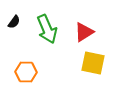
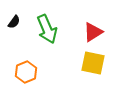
red triangle: moved 9 px right
orange hexagon: rotated 25 degrees counterclockwise
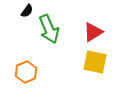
black semicircle: moved 13 px right, 11 px up
green arrow: moved 2 px right
yellow square: moved 2 px right, 1 px up
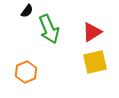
red triangle: moved 1 px left
yellow square: rotated 25 degrees counterclockwise
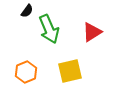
yellow square: moved 25 px left, 9 px down
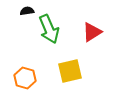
black semicircle: rotated 136 degrees counterclockwise
orange hexagon: moved 1 px left, 6 px down; rotated 20 degrees counterclockwise
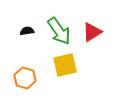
black semicircle: moved 20 px down
green arrow: moved 10 px right, 2 px down; rotated 12 degrees counterclockwise
yellow square: moved 5 px left, 6 px up
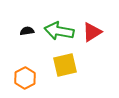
green arrow: rotated 136 degrees clockwise
orange hexagon: rotated 15 degrees clockwise
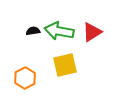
black semicircle: moved 6 px right
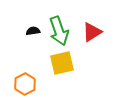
green arrow: rotated 120 degrees counterclockwise
yellow square: moved 3 px left, 2 px up
orange hexagon: moved 6 px down
